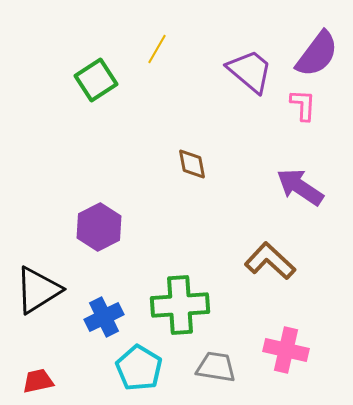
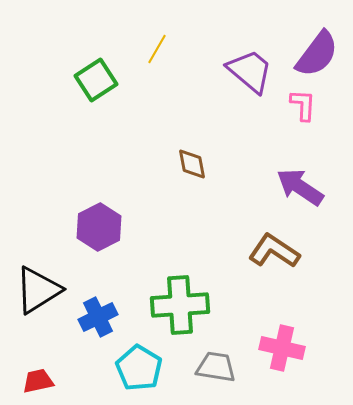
brown L-shape: moved 4 px right, 10 px up; rotated 9 degrees counterclockwise
blue cross: moved 6 px left
pink cross: moved 4 px left, 2 px up
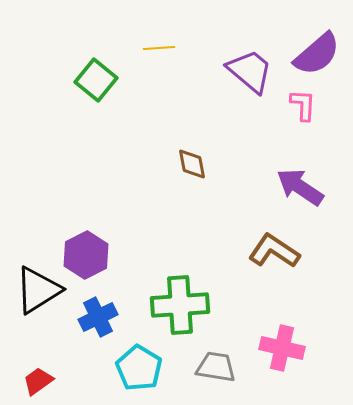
yellow line: moved 2 px right, 1 px up; rotated 56 degrees clockwise
purple semicircle: rotated 12 degrees clockwise
green square: rotated 18 degrees counterclockwise
purple hexagon: moved 13 px left, 28 px down
red trapezoid: rotated 24 degrees counterclockwise
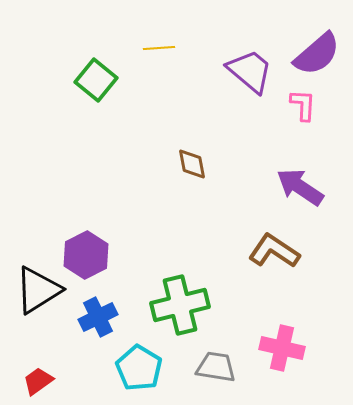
green cross: rotated 10 degrees counterclockwise
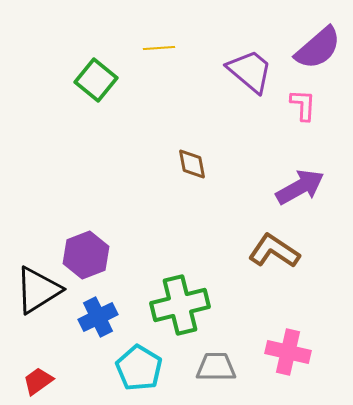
purple semicircle: moved 1 px right, 6 px up
purple arrow: rotated 117 degrees clockwise
purple hexagon: rotated 6 degrees clockwise
pink cross: moved 6 px right, 4 px down
gray trapezoid: rotated 9 degrees counterclockwise
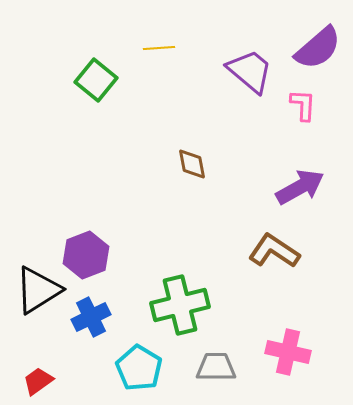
blue cross: moved 7 px left
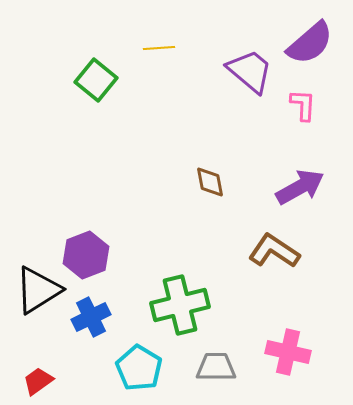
purple semicircle: moved 8 px left, 5 px up
brown diamond: moved 18 px right, 18 px down
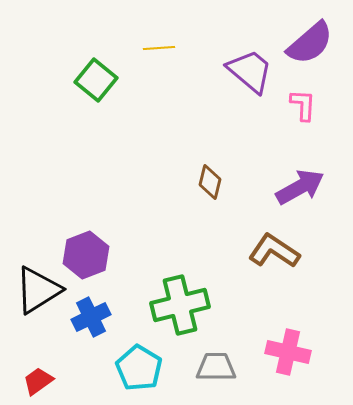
brown diamond: rotated 24 degrees clockwise
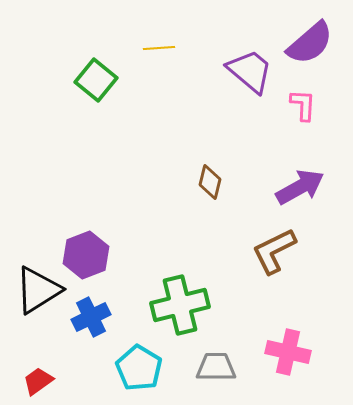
brown L-shape: rotated 60 degrees counterclockwise
